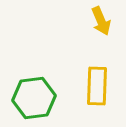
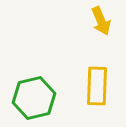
green hexagon: rotated 6 degrees counterclockwise
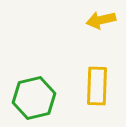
yellow arrow: moved 1 px up; rotated 100 degrees clockwise
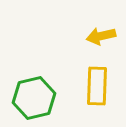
yellow arrow: moved 16 px down
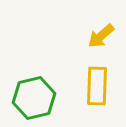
yellow arrow: rotated 28 degrees counterclockwise
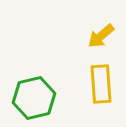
yellow rectangle: moved 4 px right, 2 px up; rotated 6 degrees counterclockwise
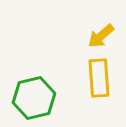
yellow rectangle: moved 2 px left, 6 px up
